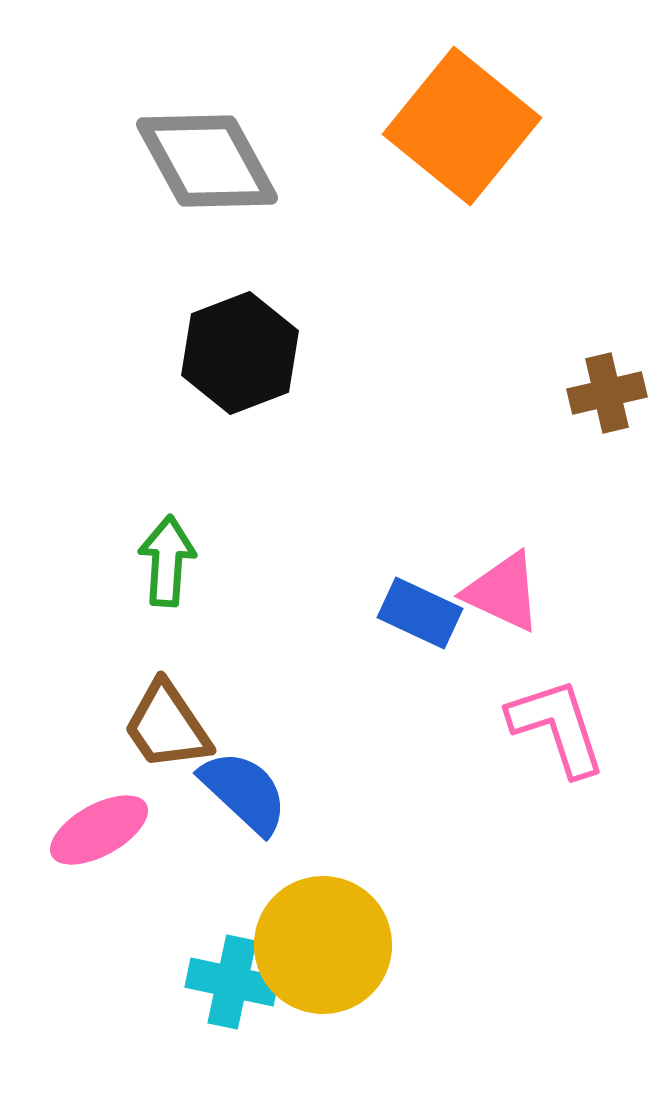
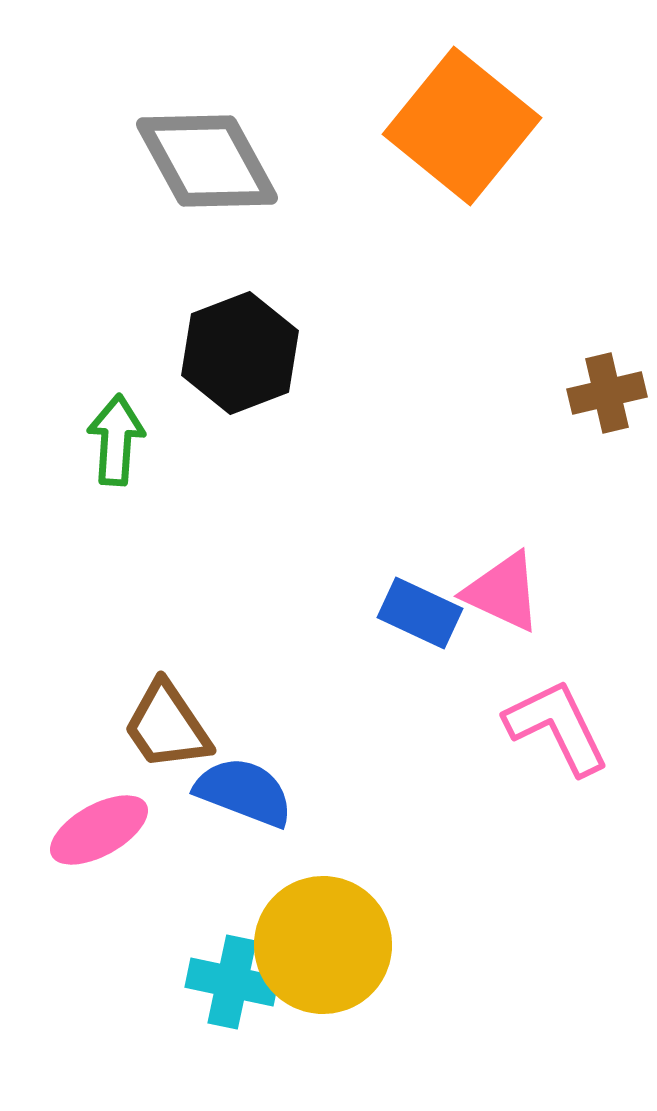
green arrow: moved 51 px left, 121 px up
pink L-shape: rotated 8 degrees counterclockwise
blue semicircle: rotated 22 degrees counterclockwise
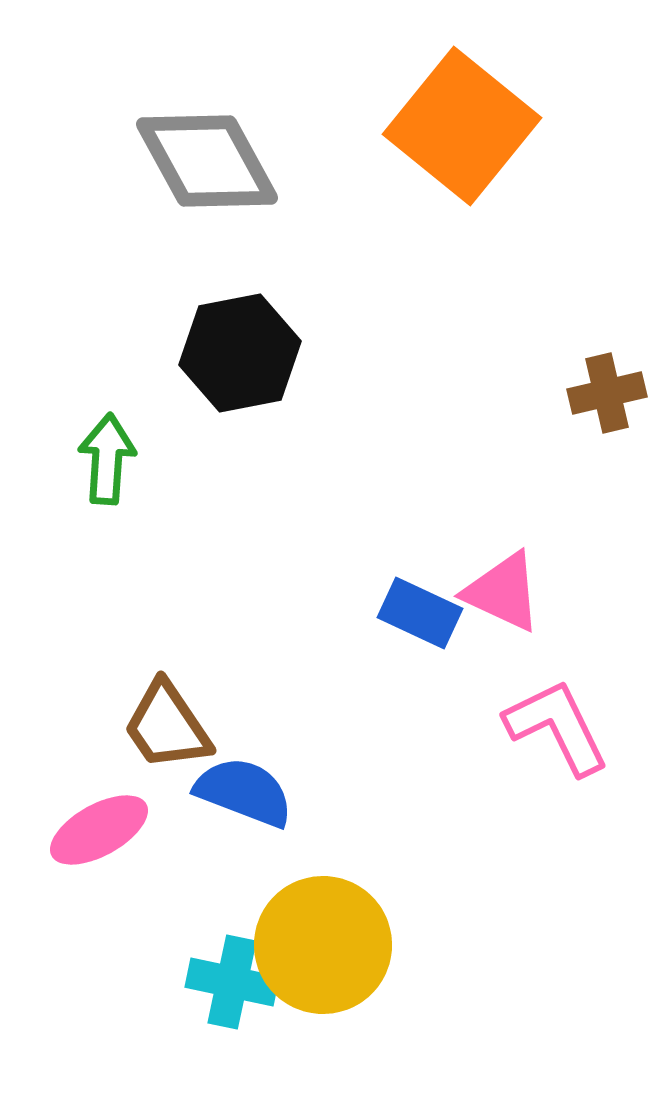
black hexagon: rotated 10 degrees clockwise
green arrow: moved 9 px left, 19 px down
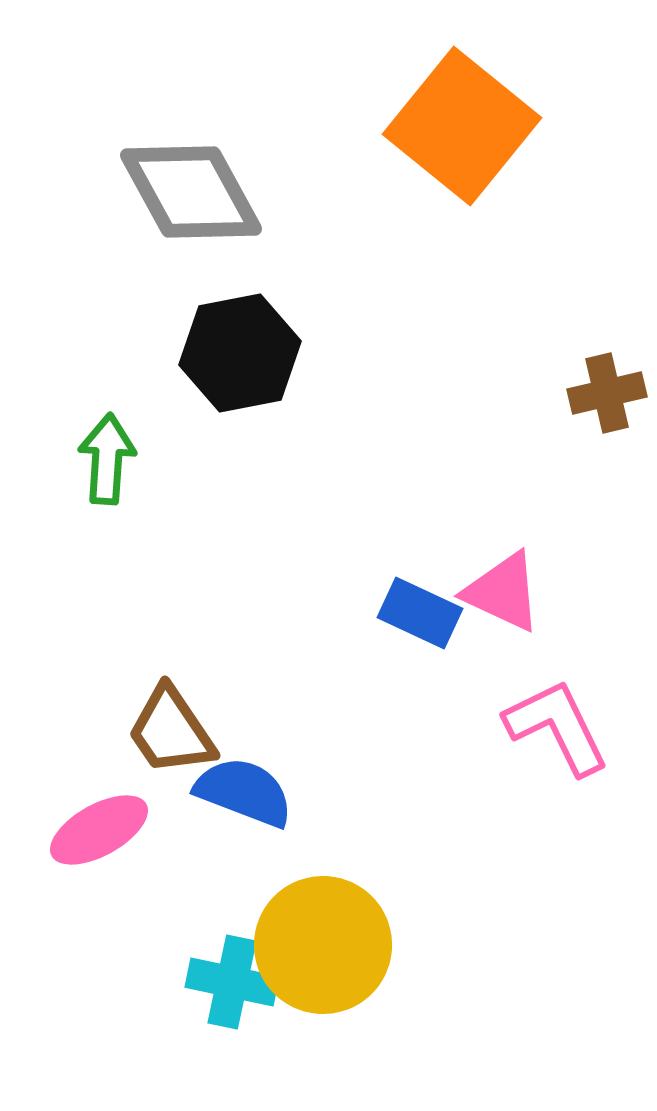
gray diamond: moved 16 px left, 31 px down
brown trapezoid: moved 4 px right, 5 px down
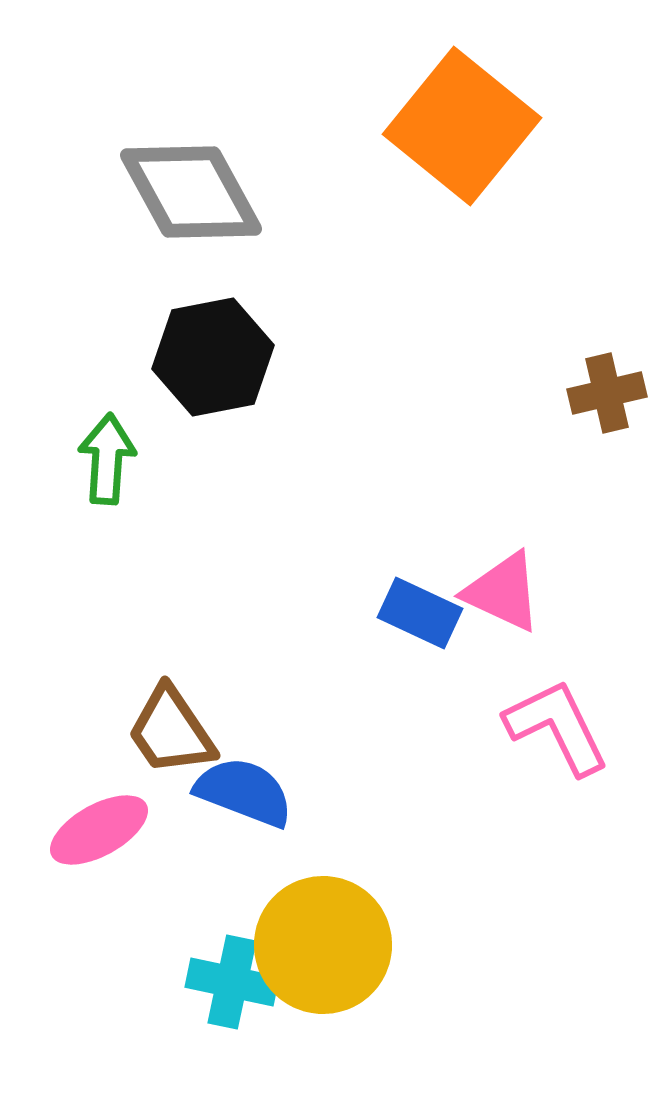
black hexagon: moved 27 px left, 4 px down
